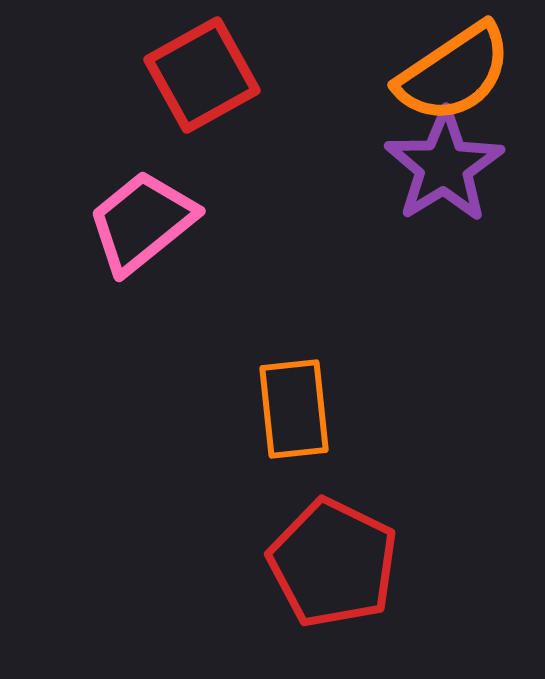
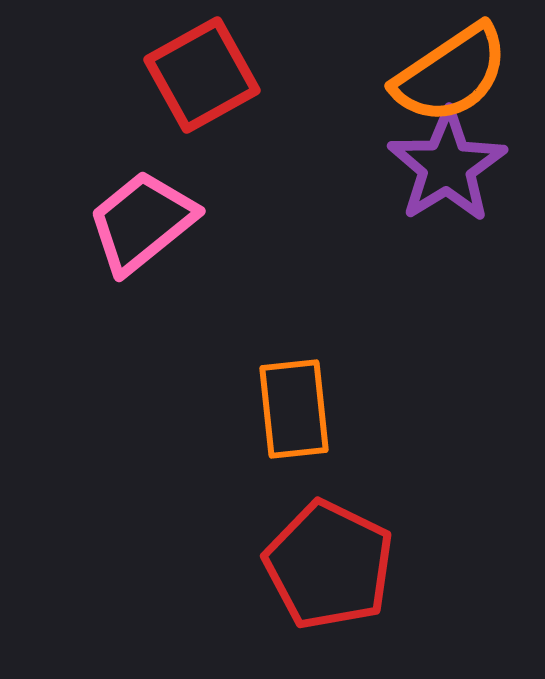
orange semicircle: moved 3 px left, 1 px down
purple star: moved 3 px right
red pentagon: moved 4 px left, 2 px down
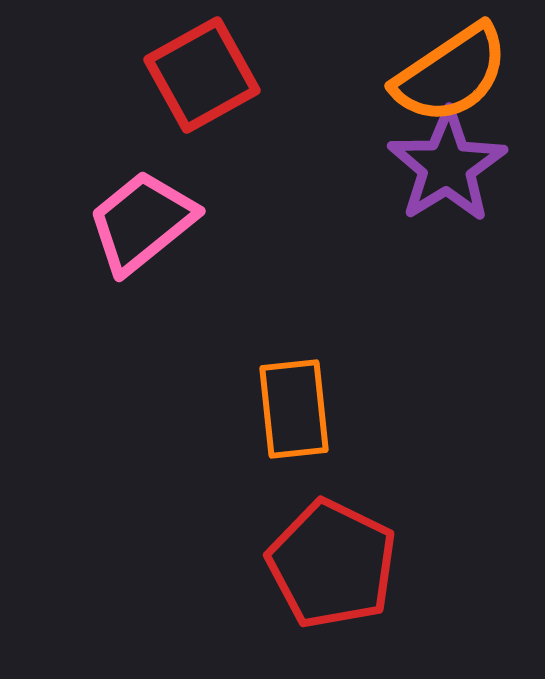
red pentagon: moved 3 px right, 1 px up
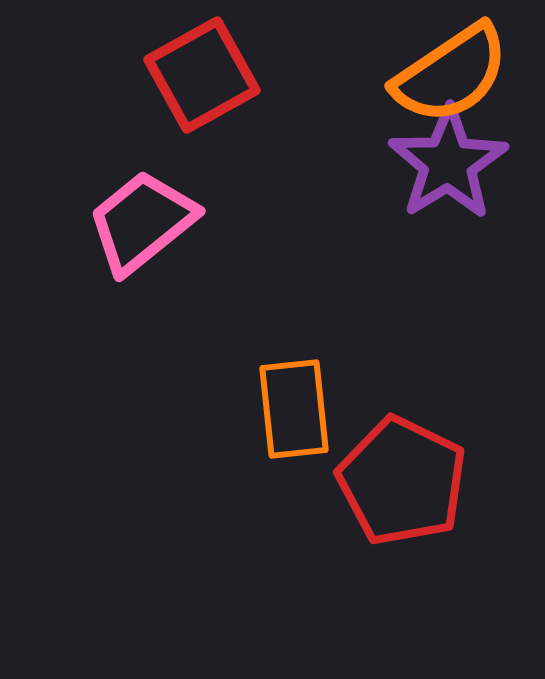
purple star: moved 1 px right, 3 px up
red pentagon: moved 70 px right, 83 px up
